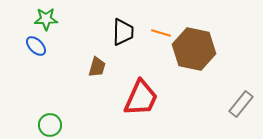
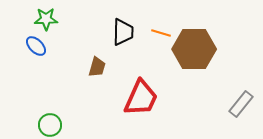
brown hexagon: rotated 12 degrees counterclockwise
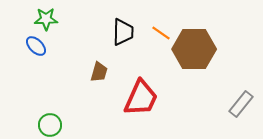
orange line: rotated 18 degrees clockwise
brown trapezoid: moved 2 px right, 5 px down
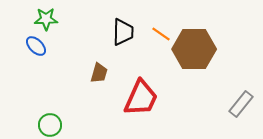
orange line: moved 1 px down
brown trapezoid: moved 1 px down
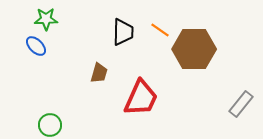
orange line: moved 1 px left, 4 px up
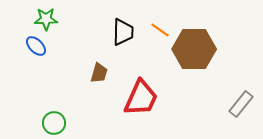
green circle: moved 4 px right, 2 px up
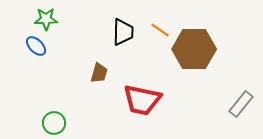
red trapezoid: moved 1 px right, 2 px down; rotated 78 degrees clockwise
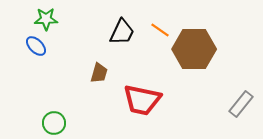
black trapezoid: moved 1 px left; rotated 24 degrees clockwise
